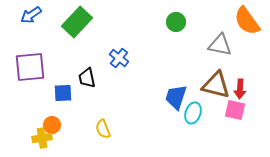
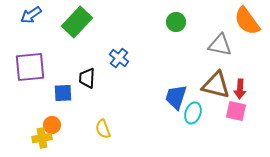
black trapezoid: rotated 15 degrees clockwise
pink square: moved 1 px right, 1 px down
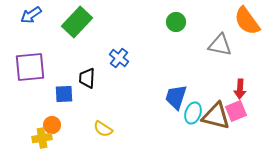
brown triangle: moved 31 px down
blue square: moved 1 px right, 1 px down
pink square: rotated 35 degrees counterclockwise
yellow semicircle: rotated 36 degrees counterclockwise
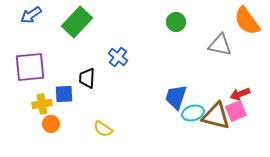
blue cross: moved 1 px left, 1 px up
red arrow: moved 5 px down; rotated 66 degrees clockwise
cyan ellipse: rotated 55 degrees clockwise
orange circle: moved 1 px left, 1 px up
yellow cross: moved 34 px up
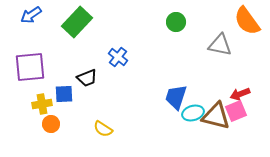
black trapezoid: rotated 115 degrees counterclockwise
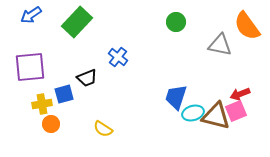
orange semicircle: moved 5 px down
blue square: rotated 12 degrees counterclockwise
